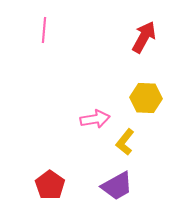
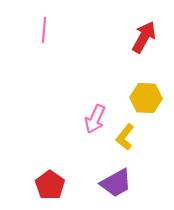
pink arrow: rotated 124 degrees clockwise
yellow L-shape: moved 5 px up
purple trapezoid: moved 1 px left, 3 px up
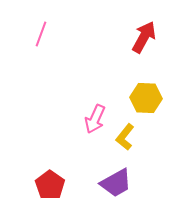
pink line: moved 3 px left, 4 px down; rotated 15 degrees clockwise
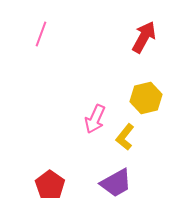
yellow hexagon: rotated 16 degrees counterclockwise
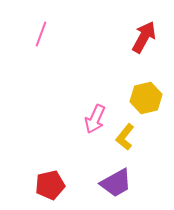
red pentagon: rotated 24 degrees clockwise
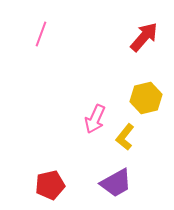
red arrow: rotated 12 degrees clockwise
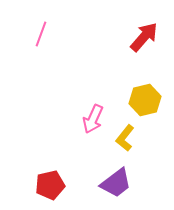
yellow hexagon: moved 1 px left, 2 px down
pink arrow: moved 2 px left
yellow L-shape: moved 1 px down
purple trapezoid: rotated 8 degrees counterclockwise
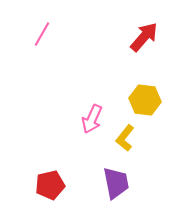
pink line: moved 1 px right; rotated 10 degrees clockwise
yellow hexagon: rotated 20 degrees clockwise
pink arrow: moved 1 px left
purple trapezoid: rotated 64 degrees counterclockwise
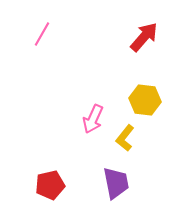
pink arrow: moved 1 px right
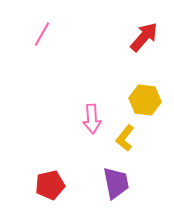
pink arrow: moved 1 px left; rotated 28 degrees counterclockwise
